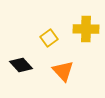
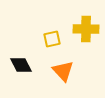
yellow square: moved 3 px right, 1 px down; rotated 24 degrees clockwise
black diamond: rotated 15 degrees clockwise
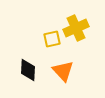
yellow cross: moved 10 px left, 1 px up; rotated 25 degrees counterclockwise
black diamond: moved 7 px right, 5 px down; rotated 30 degrees clockwise
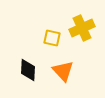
yellow cross: moved 6 px right
yellow square: moved 1 px up; rotated 24 degrees clockwise
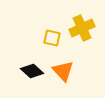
black diamond: moved 4 px right, 1 px down; rotated 50 degrees counterclockwise
